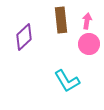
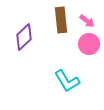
pink arrow: rotated 119 degrees clockwise
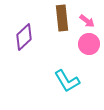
brown rectangle: moved 1 px right, 2 px up
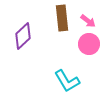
pink arrow: moved 1 px right
purple diamond: moved 1 px left, 1 px up
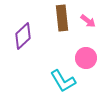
pink circle: moved 3 px left, 14 px down
cyan L-shape: moved 4 px left
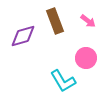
brown rectangle: moved 7 px left, 3 px down; rotated 15 degrees counterclockwise
purple diamond: rotated 28 degrees clockwise
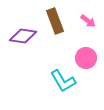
purple diamond: rotated 24 degrees clockwise
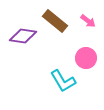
brown rectangle: rotated 30 degrees counterclockwise
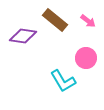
brown rectangle: moved 1 px up
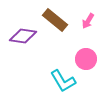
pink arrow: rotated 84 degrees clockwise
pink circle: moved 1 px down
